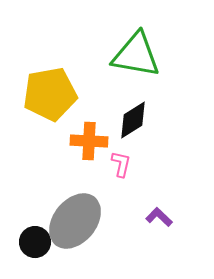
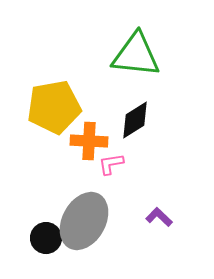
green triangle: rotated 4 degrees counterclockwise
yellow pentagon: moved 4 px right, 13 px down
black diamond: moved 2 px right
pink L-shape: moved 10 px left; rotated 112 degrees counterclockwise
gray ellipse: moved 9 px right; rotated 10 degrees counterclockwise
black circle: moved 11 px right, 4 px up
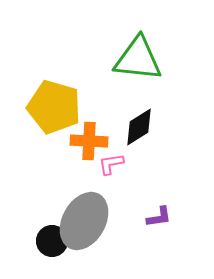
green triangle: moved 2 px right, 4 px down
yellow pentagon: rotated 26 degrees clockwise
black diamond: moved 4 px right, 7 px down
purple L-shape: rotated 128 degrees clockwise
black circle: moved 6 px right, 3 px down
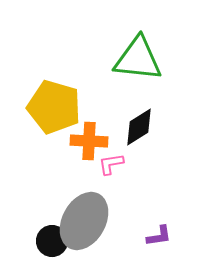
purple L-shape: moved 19 px down
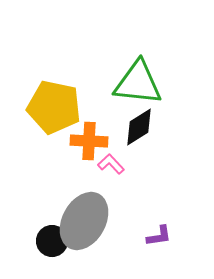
green triangle: moved 24 px down
yellow pentagon: rotated 4 degrees counterclockwise
pink L-shape: rotated 56 degrees clockwise
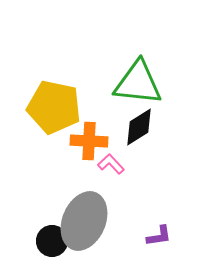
gray ellipse: rotated 6 degrees counterclockwise
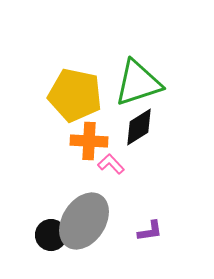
green triangle: rotated 24 degrees counterclockwise
yellow pentagon: moved 21 px right, 12 px up
gray ellipse: rotated 10 degrees clockwise
purple L-shape: moved 9 px left, 5 px up
black circle: moved 1 px left, 6 px up
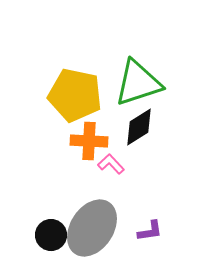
gray ellipse: moved 8 px right, 7 px down
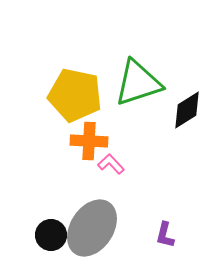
black diamond: moved 48 px right, 17 px up
purple L-shape: moved 15 px right, 4 px down; rotated 112 degrees clockwise
